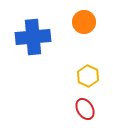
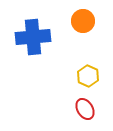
orange circle: moved 1 px left, 1 px up
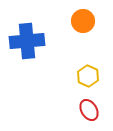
blue cross: moved 6 px left, 4 px down
red ellipse: moved 4 px right, 1 px down
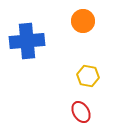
yellow hexagon: rotated 15 degrees counterclockwise
red ellipse: moved 8 px left, 2 px down
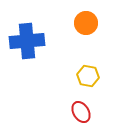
orange circle: moved 3 px right, 2 px down
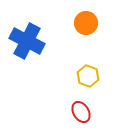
blue cross: rotated 32 degrees clockwise
yellow hexagon: rotated 10 degrees clockwise
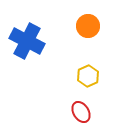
orange circle: moved 2 px right, 3 px down
yellow hexagon: rotated 15 degrees clockwise
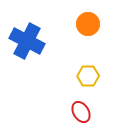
orange circle: moved 2 px up
yellow hexagon: rotated 25 degrees clockwise
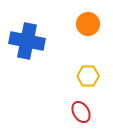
blue cross: rotated 16 degrees counterclockwise
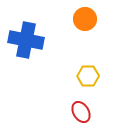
orange circle: moved 3 px left, 5 px up
blue cross: moved 1 px left, 1 px up
